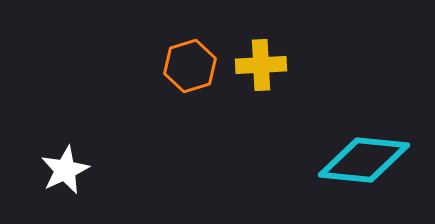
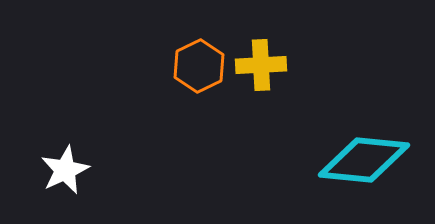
orange hexagon: moved 9 px right; rotated 9 degrees counterclockwise
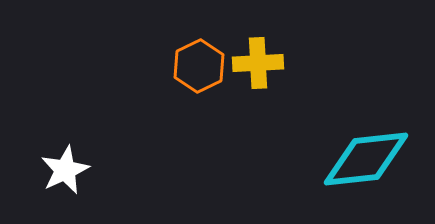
yellow cross: moved 3 px left, 2 px up
cyan diamond: moved 2 px right, 1 px up; rotated 12 degrees counterclockwise
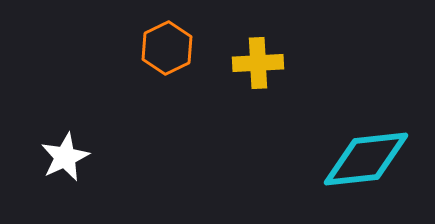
orange hexagon: moved 32 px left, 18 px up
white star: moved 13 px up
